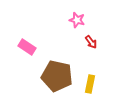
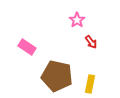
pink star: rotated 21 degrees clockwise
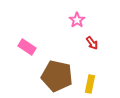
red arrow: moved 1 px right, 1 px down
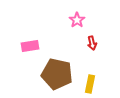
red arrow: rotated 24 degrees clockwise
pink rectangle: moved 3 px right, 1 px up; rotated 42 degrees counterclockwise
brown pentagon: moved 2 px up
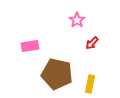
red arrow: rotated 56 degrees clockwise
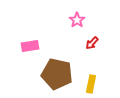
yellow rectangle: moved 1 px right
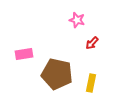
pink star: rotated 21 degrees counterclockwise
pink rectangle: moved 6 px left, 8 px down
yellow rectangle: moved 1 px up
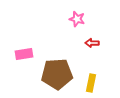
pink star: moved 1 px up
red arrow: rotated 48 degrees clockwise
brown pentagon: rotated 16 degrees counterclockwise
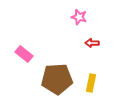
pink star: moved 2 px right, 2 px up
pink rectangle: rotated 48 degrees clockwise
brown pentagon: moved 5 px down
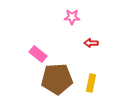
pink star: moved 7 px left; rotated 14 degrees counterclockwise
red arrow: moved 1 px left
pink rectangle: moved 14 px right
